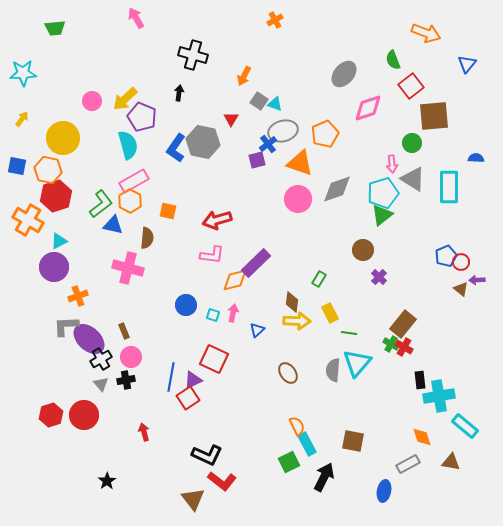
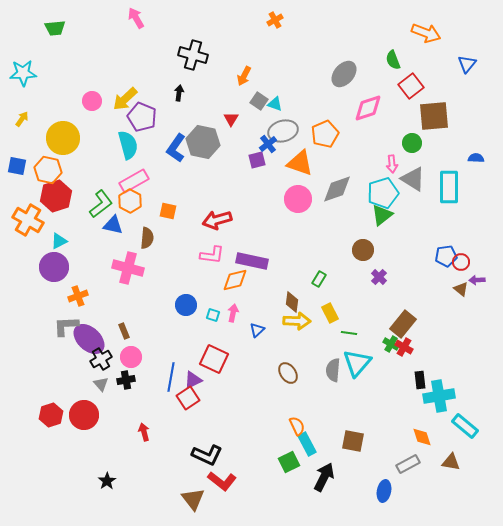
blue pentagon at (446, 256): rotated 15 degrees clockwise
purple rectangle at (256, 263): moved 4 px left, 2 px up; rotated 56 degrees clockwise
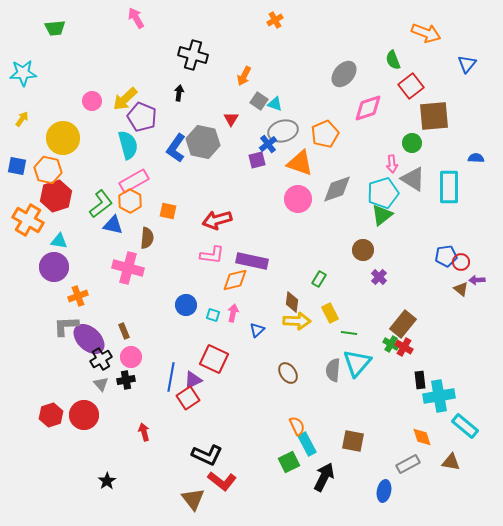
cyan triangle at (59, 241): rotated 36 degrees clockwise
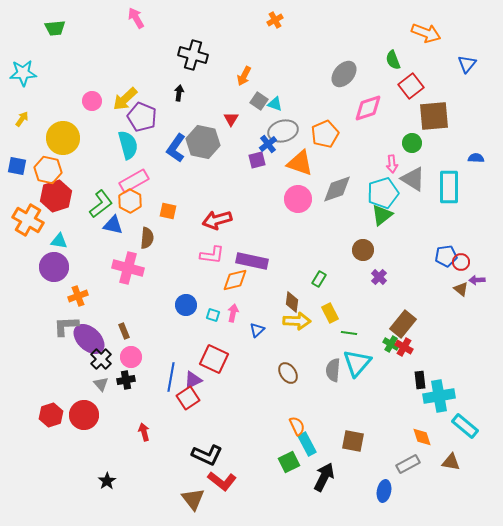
black cross at (101, 359): rotated 15 degrees counterclockwise
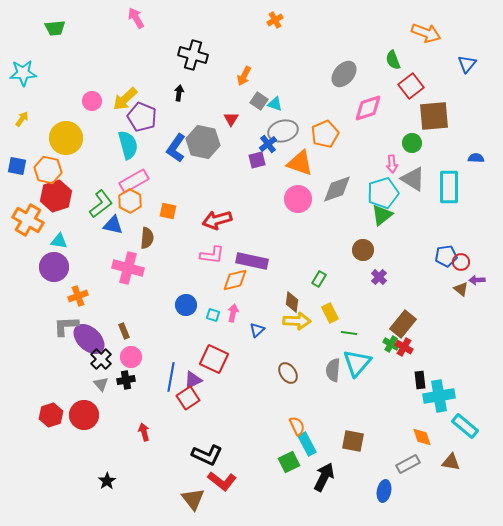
yellow circle at (63, 138): moved 3 px right
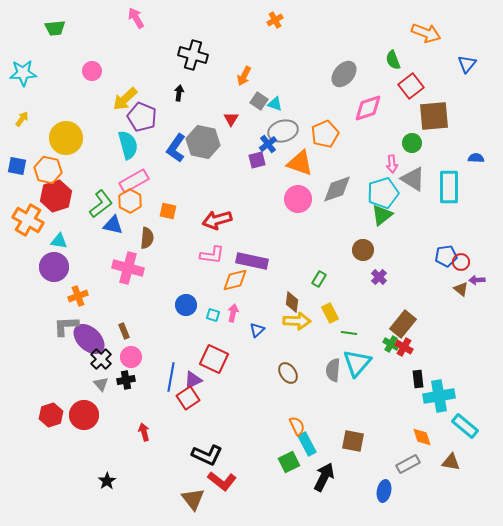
pink circle at (92, 101): moved 30 px up
black rectangle at (420, 380): moved 2 px left, 1 px up
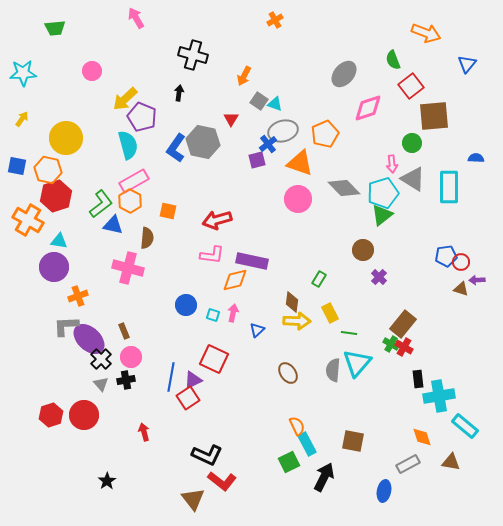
gray diamond at (337, 189): moved 7 px right, 1 px up; rotated 64 degrees clockwise
brown triangle at (461, 289): rotated 21 degrees counterclockwise
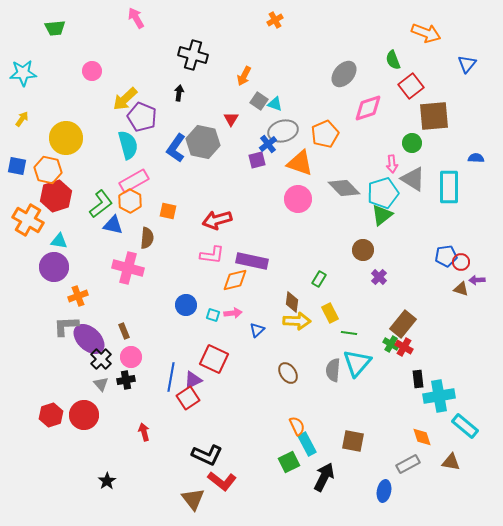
pink arrow at (233, 313): rotated 72 degrees clockwise
